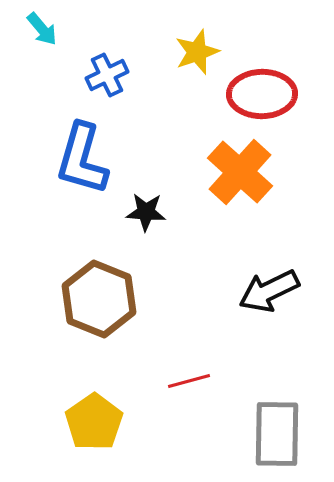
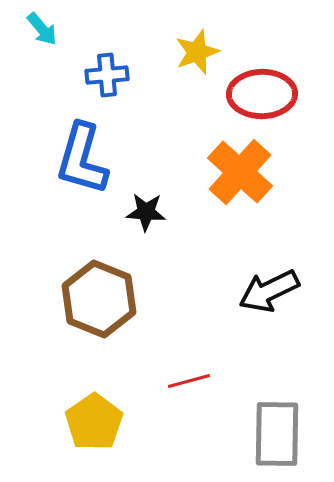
blue cross: rotated 21 degrees clockwise
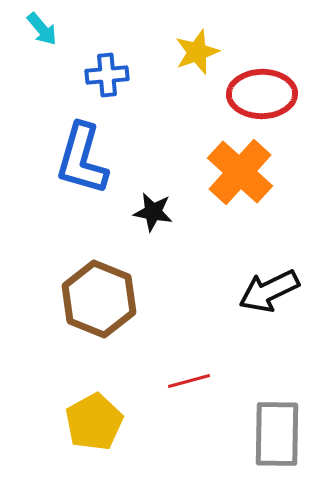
black star: moved 7 px right; rotated 6 degrees clockwise
yellow pentagon: rotated 6 degrees clockwise
